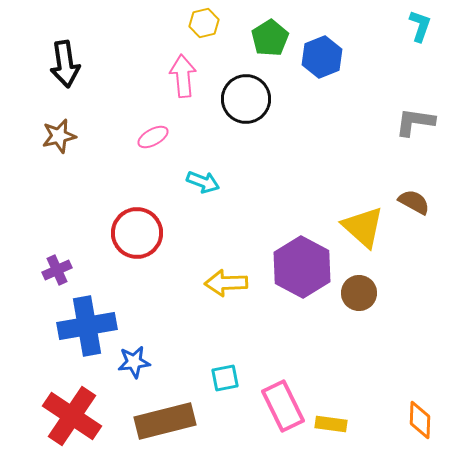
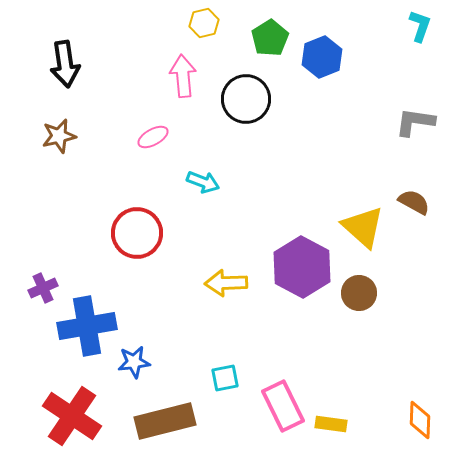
purple cross: moved 14 px left, 18 px down
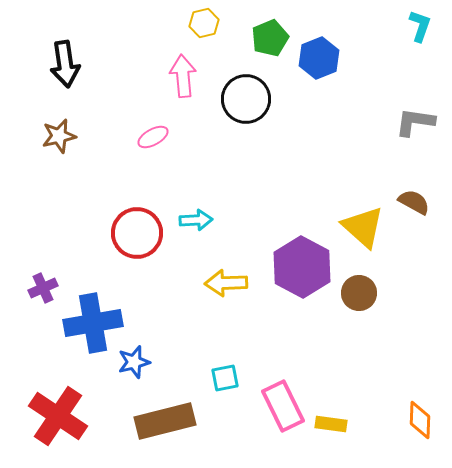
green pentagon: rotated 9 degrees clockwise
blue hexagon: moved 3 px left, 1 px down
cyan arrow: moved 7 px left, 38 px down; rotated 24 degrees counterclockwise
blue cross: moved 6 px right, 3 px up
blue star: rotated 8 degrees counterclockwise
red cross: moved 14 px left
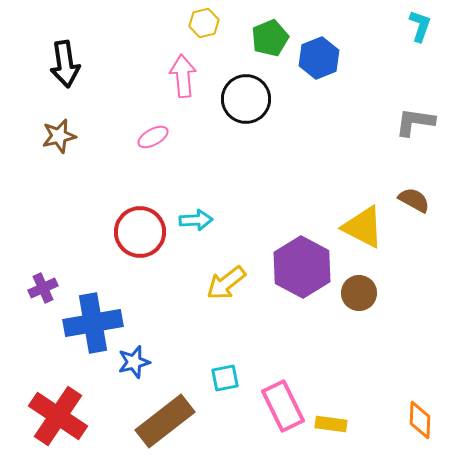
brown semicircle: moved 2 px up
yellow triangle: rotated 15 degrees counterclockwise
red circle: moved 3 px right, 1 px up
yellow arrow: rotated 36 degrees counterclockwise
brown rectangle: rotated 24 degrees counterclockwise
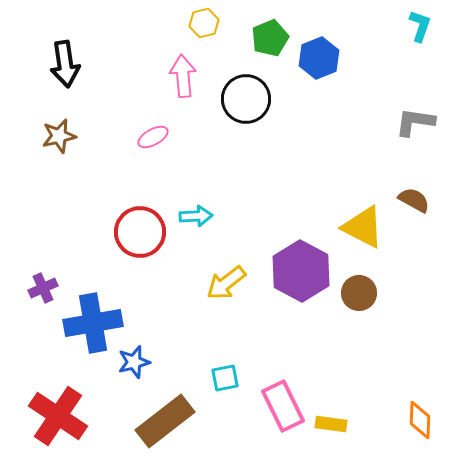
cyan arrow: moved 4 px up
purple hexagon: moved 1 px left, 4 px down
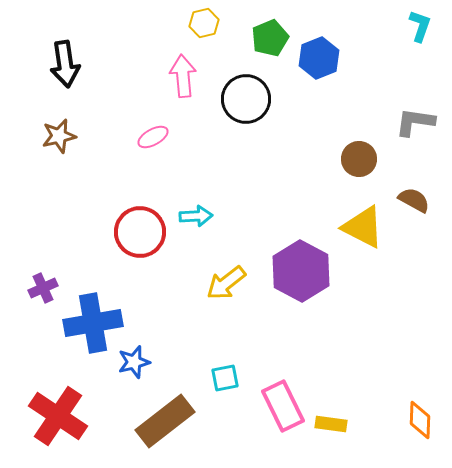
brown circle: moved 134 px up
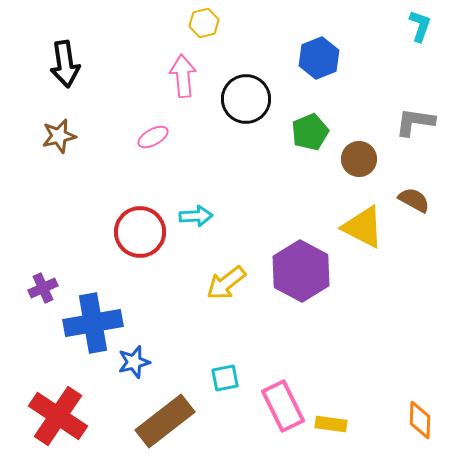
green pentagon: moved 40 px right, 94 px down
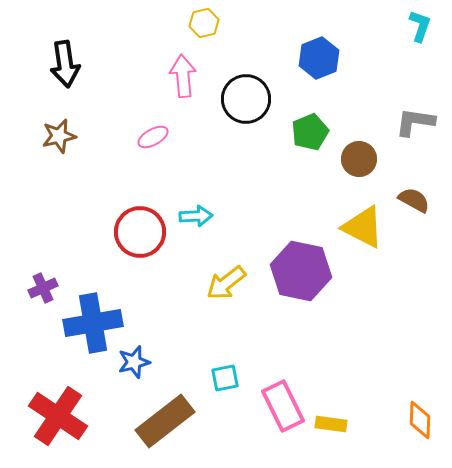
purple hexagon: rotated 16 degrees counterclockwise
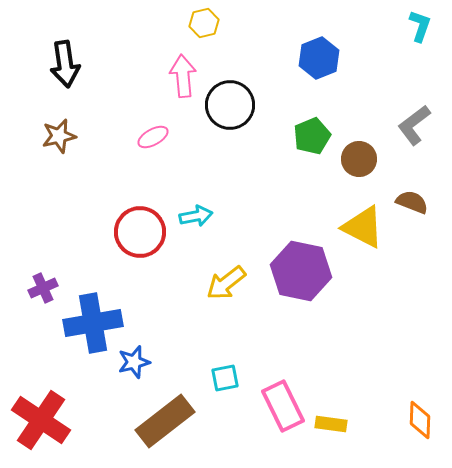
black circle: moved 16 px left, 6 px down
gray L-shape: moved 1 px left, 3 px down; rotated 45 degrees counterclockwise
green pentagon: moved 2 px right, 4 px down
brown semicircle: moved 2 px left, 2 px down; rotated 8 degrees counterclockwise
cyan arrow: rotated 8 degrees counterclockwise
red cross: moved 17 px left, 4 px down
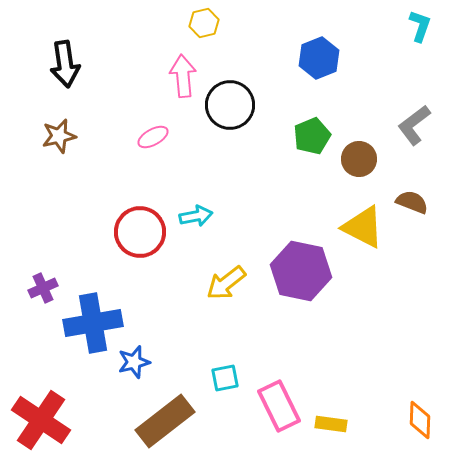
pink rectangle: moved 4 px left
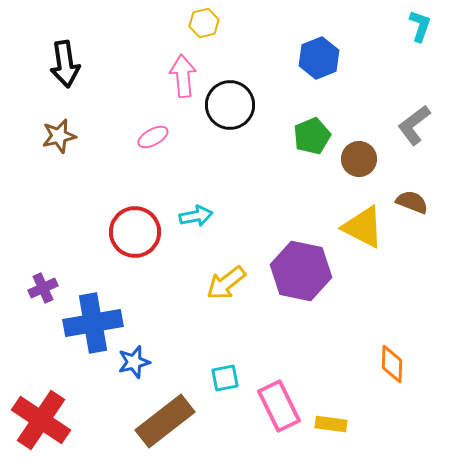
red circle: moved 5 px left
orange diamond: moved 28 px left, 56 px up
